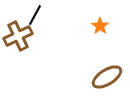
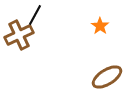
brown cross: moved 1 px right, 1 px up
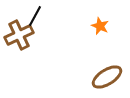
black line: moved 1 px down
orange star: rotated 12 degrees counterclockwise
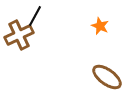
brown ellipse: rotated 68 degrees clockwise
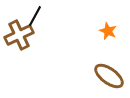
orange star: moved 8 px right, 5 px down
brown ellipse: moved 2 px right, 1 px up
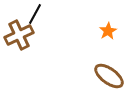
black line: moved 2 px up
orange star: rotated 18 degrees clockwise
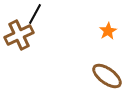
brown ellipse: moved 2 px left
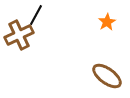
black line: moved 1 px right, 1 px down
orange star: moved 1 px left, 9 px up
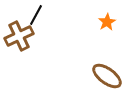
brown cross: moved 1 px down
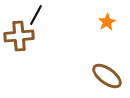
brown cross: rotated 20 degrees clockwise
